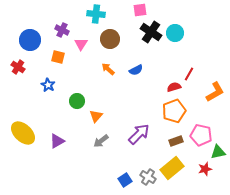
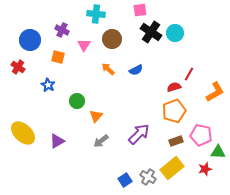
brown circle: moved 2 px right
pink triangle: moved 3 px right, 1 px down
green triangle: rotated 14 degrees clockwise
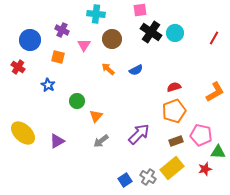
red line: moved 25 px right, 36 px up
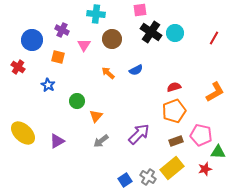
blue circle: moved 2 px right
orange arrow: moved 4 px down
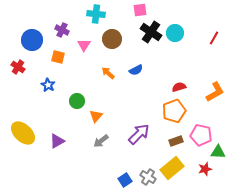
red semicircle: moved 5 px right
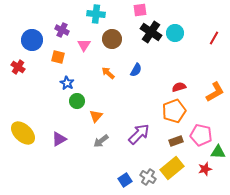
blue semicircle: rotated 32 degrees counterclockwise
blue star: moved 19 px right, 2 px up
purple triangle: moved 2 px right, 2 px up
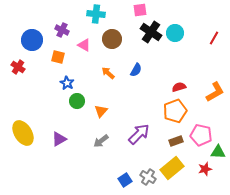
pink triangle: rotated 32 degrees counterclockwise
orange pentagon: moved 1 px right
orange triangle: moved 5 px right, 5 px up
yellow ellipse: rotated 15 degrees clockwise
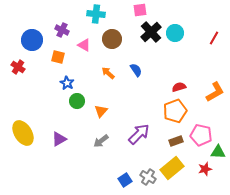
black cross: rotated 15 degrees clockwise
blue semicircle: rotated 64 degrees counterclockwise
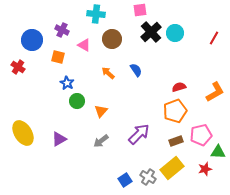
pink pentagon: rotated 25 degrees counterclockwise
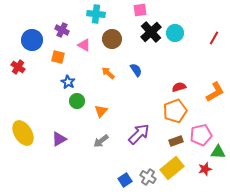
blue star: moved 1 px right, 1 px up
